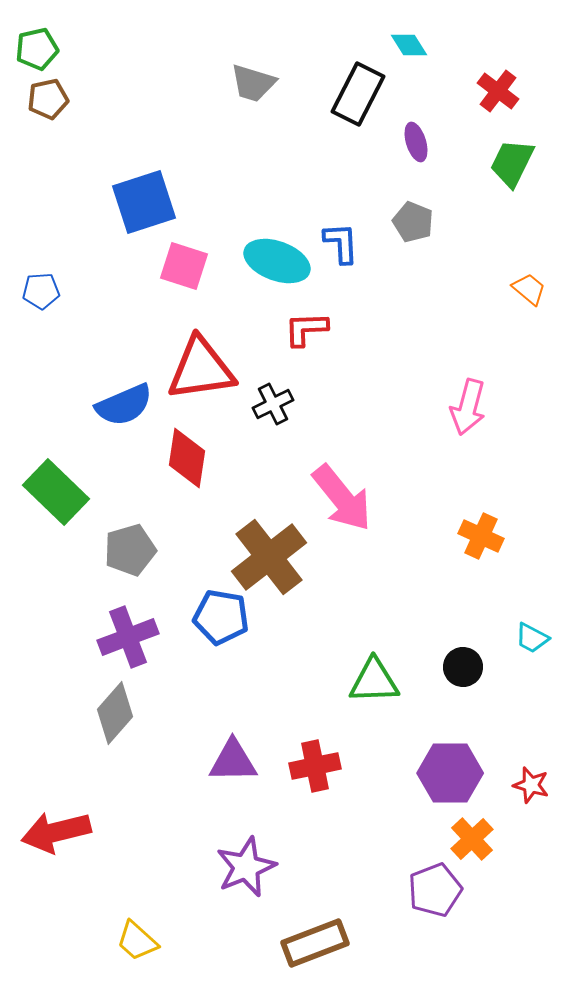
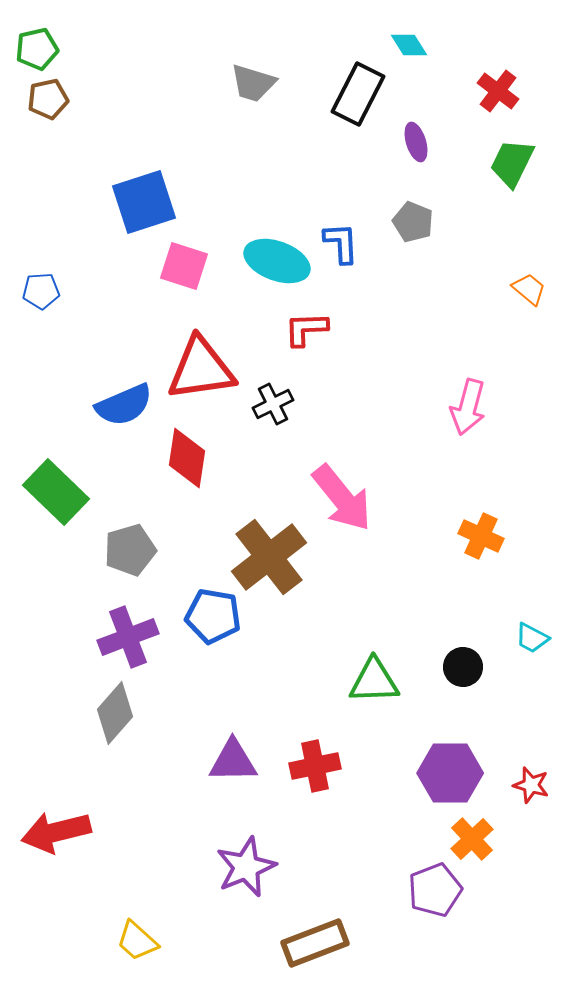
blue pentagon at (221, 617): moved 8 px left, 1 px up
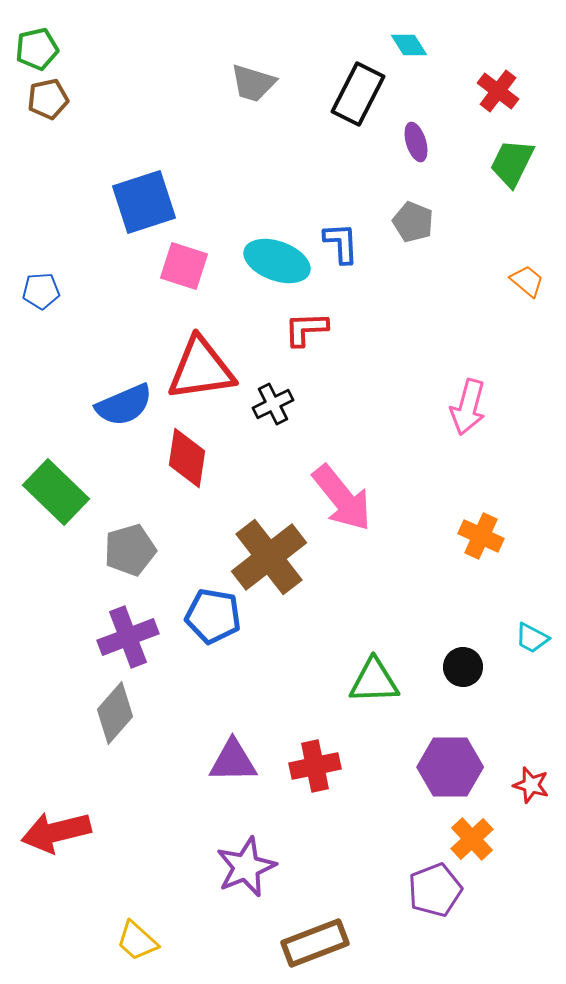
orange trapezoid at (529, 289): moved 2 px left, 8 px up
purple hexagon at (450, 773): moved 6 px up
